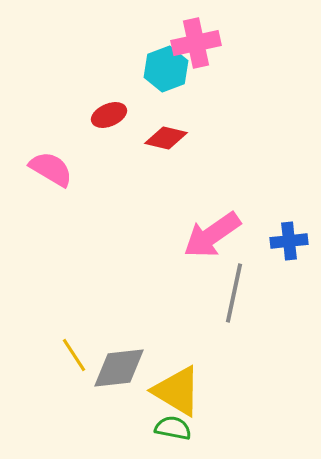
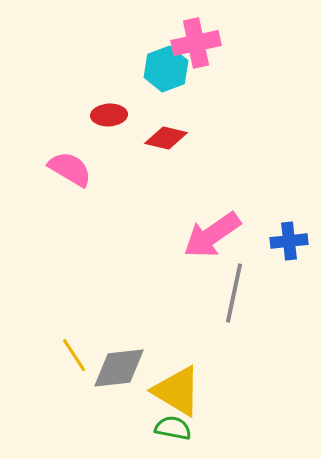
red ellipse: rotated 20 degrees clockwise
pink semicircle: moved 19 px right
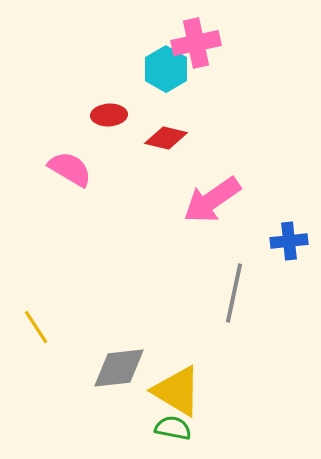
cyan hexagon: rotated 9 degrees counterclockwise
pink arrow: moved 35 px up
yellow line: moved 38 px left, 28 px up
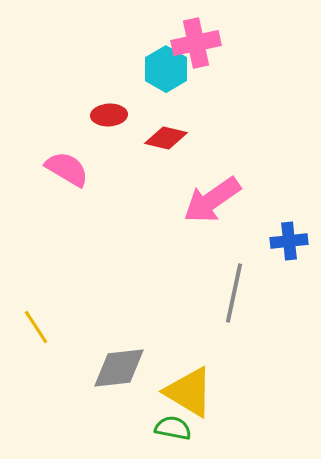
pink semicircle: moved 3 px left
yellow triangle: moved 12 px right, 1 px down
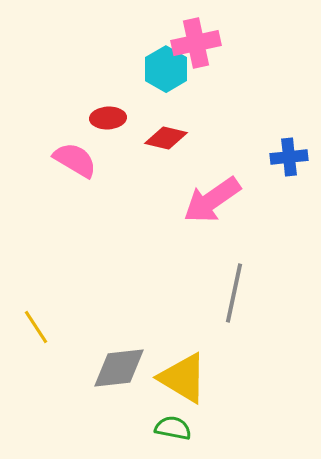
red ellipse: moved 1 px left, 3 px down
pink semicircle: moved 8 px right, 9 px up
blue cross: moved 84 px up
yellow triangle: moved 6 px left, 14 px up
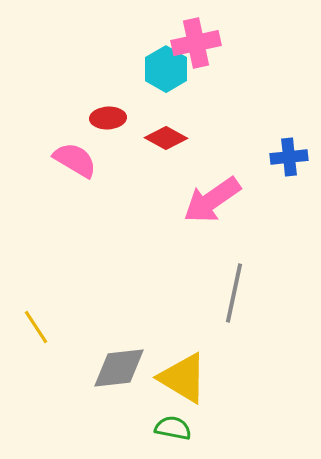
red diamond: rotated 15 degrees clockwise
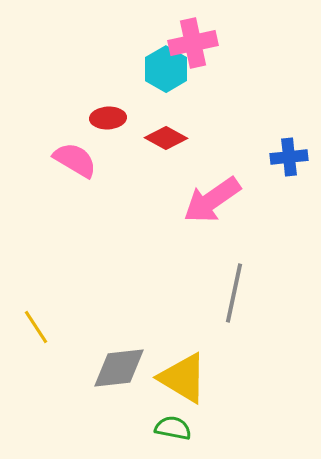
pink cross: moved 3 px left
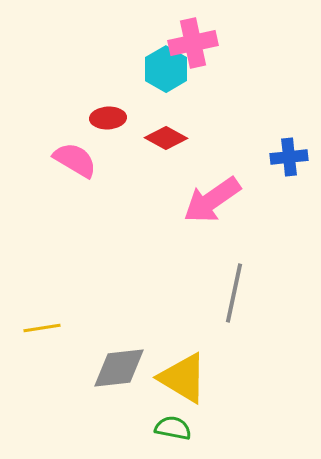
yellow line: moved 6 px right, 1 px down; rotated 66 degrees counterclockwise
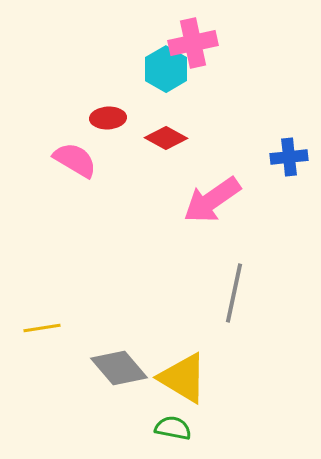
gray diamond: rotated 56 degrees clockwise
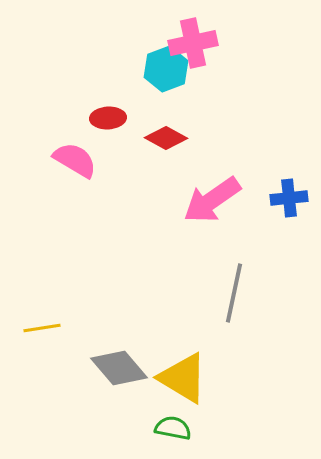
cyan hexagon: rotated 9 degrees clockwise
blue cross: moved 41 px down
